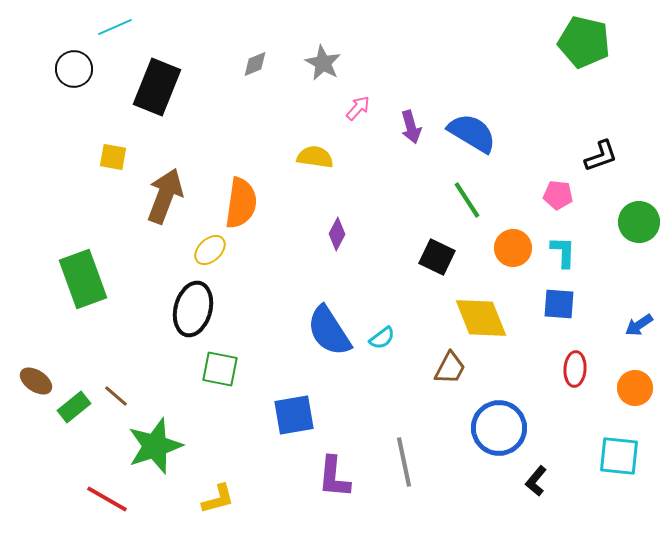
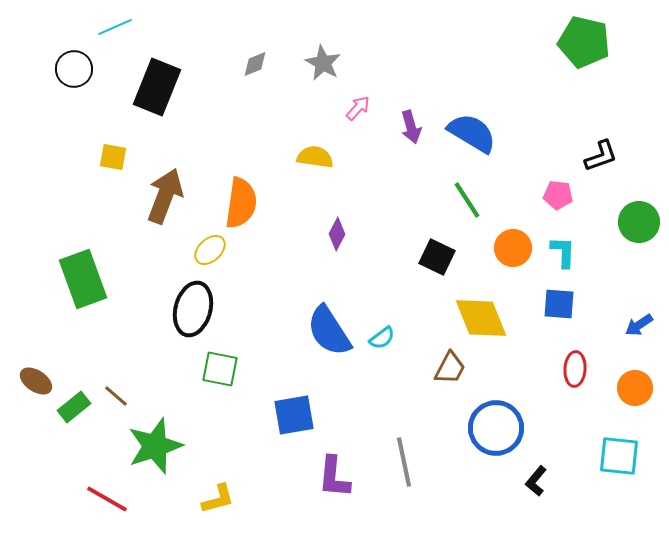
blue circle at (499, 428): moved 3 px left
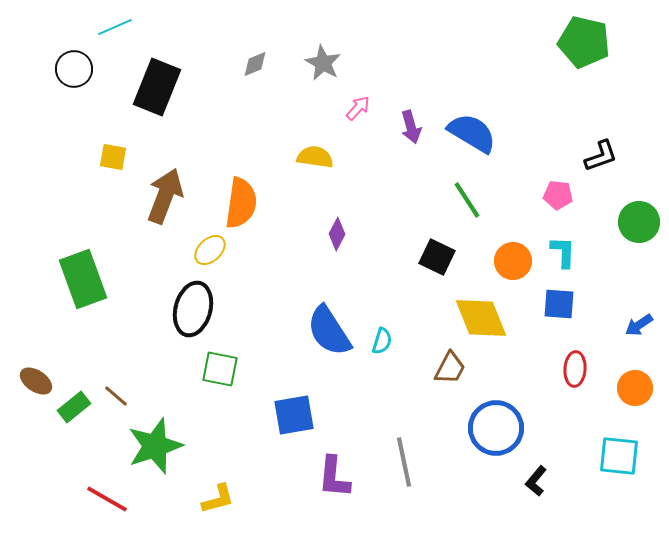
orange circle at (513, 248): moved 13 px down
cyan semicircle at (382, 338): moved 3 px down; rotated 36 degrees counterclockwise
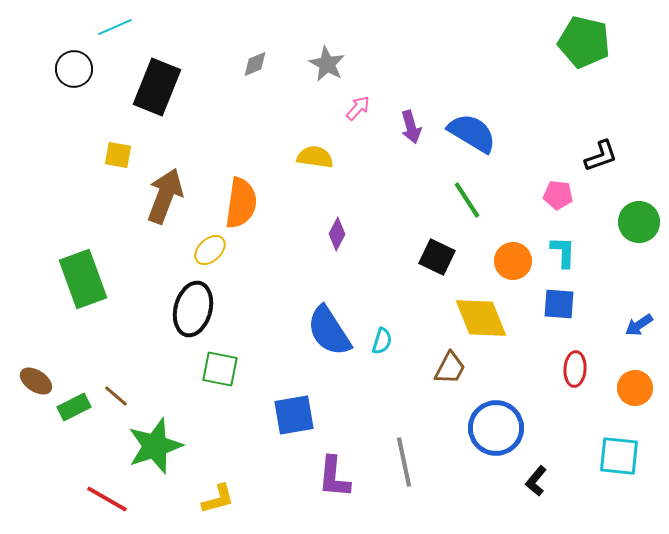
gray star at (323, 63): moved 4 px right, 1 px down
yellow square at (113, 157): moved 5 px right, 2 px up
green rectangle at (74, 407): rotated 12 degrees clockwise
